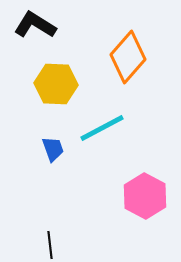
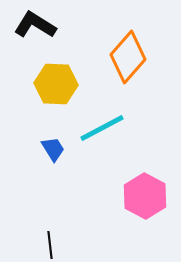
blue trapezoid: rotated 12 degrees counterclockwise
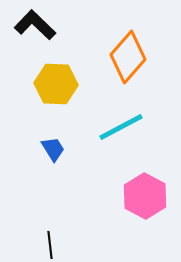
black L-shape: rotated 12 degrees clockwise
cyan line: moved 19 px right, 1 px up
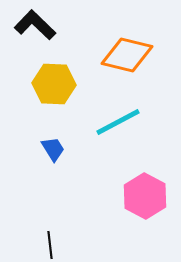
orange diamond: moved 1 px left, 2 px up; rotated 63 degrees clockwise
yellow hexagon: moved 2 px left
cyan line: moved 3 px left, 5 px up
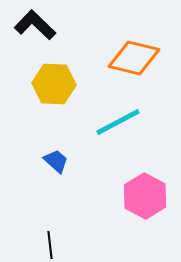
orange diamond: moved 7 px right, 3 px down
blue trapezoid: moved 3 px right, 12 px down; rotated 16 degrees counterclockwise
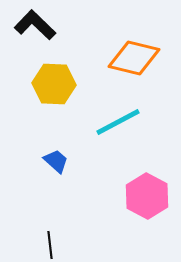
pink hexagon: moved 2 px right
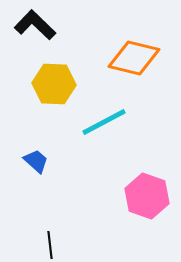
cyan line: moved 14 px left
blue trapezoid: moved 20 px left
pink hexagon: rotated 9 degrees counterclockwise
